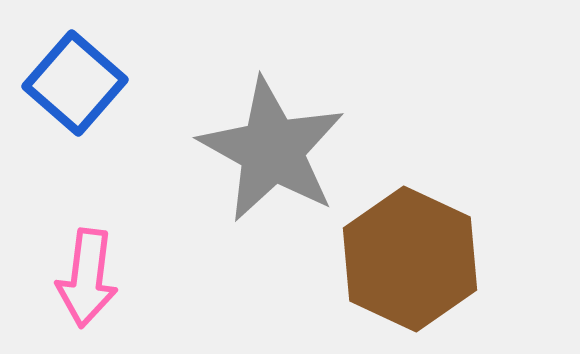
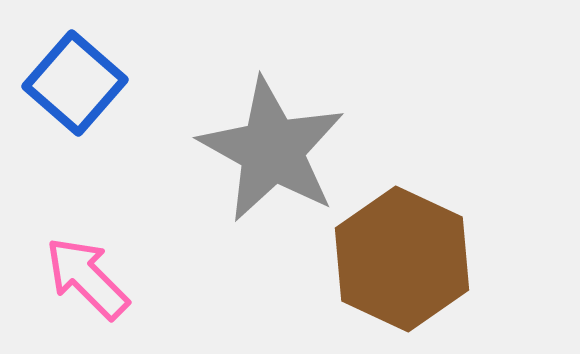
brown hexagon: moved 8 px left
pink arrow: rotated 128 degrees clockwise
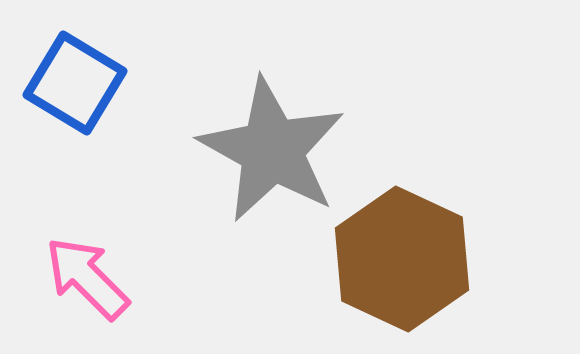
blue square: rotated 10 degrees counterclockwise
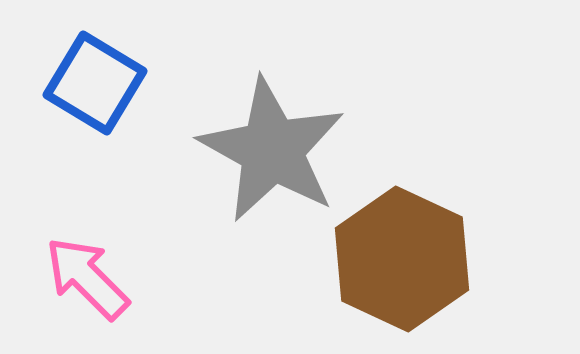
blue square: moved 20 px right
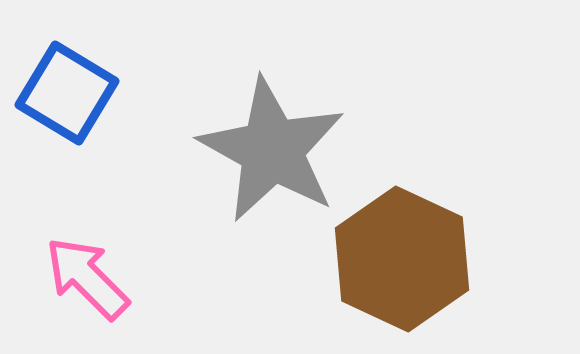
blue square: moved 28 px left, 10 px down
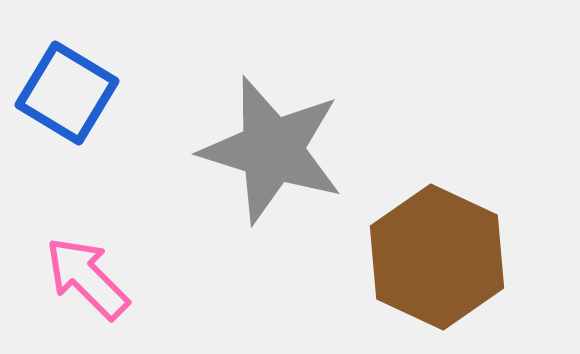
gray star: rotated 12 degrees counterclockwise
brown hexagon: moved 35 px right, 2 px up
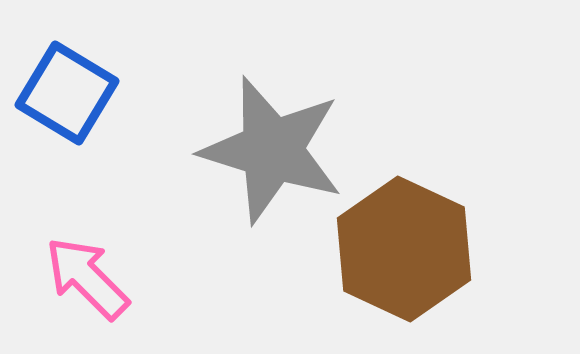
brown hexagon: moved 33 px left, 8 px up
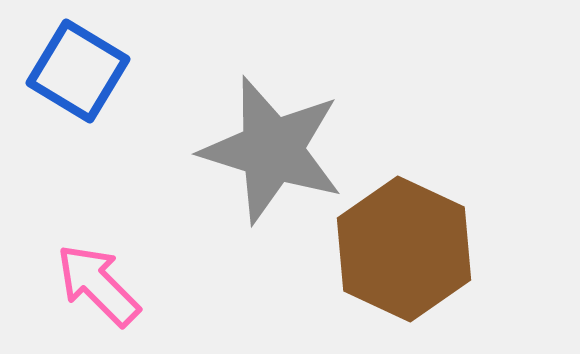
blue square: moved 11 px right, 22 px up
pink arrow: moved 11 px right, 7 px down
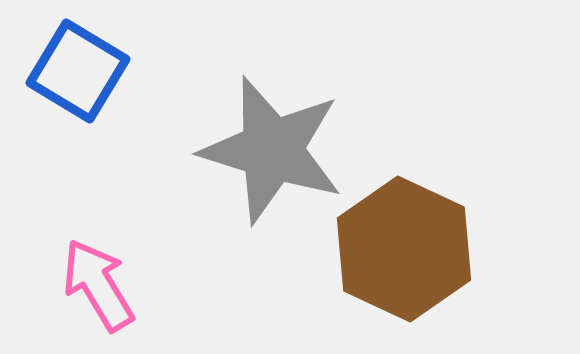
pink arrow: rotated 14 degrees clockwise
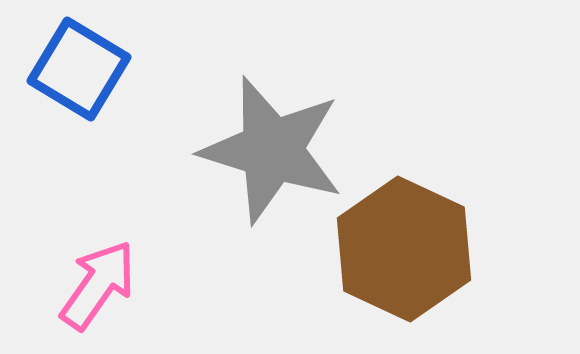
blue square: moved 1 px right, 2 px up
pink arrow: rotated 66 degrees clockwise
